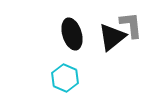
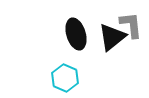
black ellipse: moved 4 px right
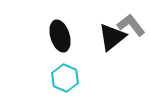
gray L-shape: rotated 32 degrees counterclockwise
black ellipse: moved 16 px left, 2 px down
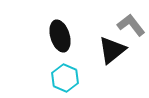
black triangle: moved 13 px down
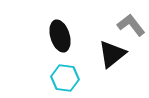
black triangle: moved 4 px down
cyan hexagon: rotated 16 degrees counterclockwise
